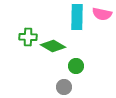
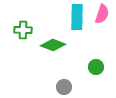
pink semicircle: rotated 84 degrees counterclockwise
green cross: moved 5 px left, 7 px up
green diamond: moved 1 px up; rotated 10 degrees counterclockwise
green circle: moved 20 px right, 1 px down
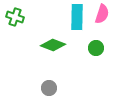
green cross: moved 8 px left, 13 px up; rotated 18 degrees clockwise
green circle: moved 19 px up
gray circle: moved 15 px left, 1 px down
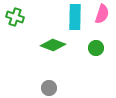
cyan rectangle: moved 2 px left
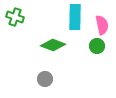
pink semicircle: moved 11 px down; rotated 30 degrees counterclockwise
green circle: moved 1 px right, 2 px up
gray circle: moved 4 px left, 9 px up
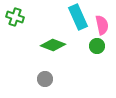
cyan rectangle: moved 3 px right; rotated 25 degrees counterclockwise
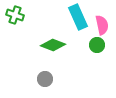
green cross: moved 2 px up
green circle: moved 1 px up
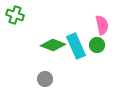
cyan rectangle: moved 2 px left, 29 px down
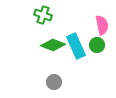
green cross: moved 28 px right
gray circle: moved 9 px right, 3 px down
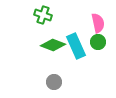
pink semicircle: moved 4 px left, 2 px up
green circle: moved 1 px right, 3 px up
